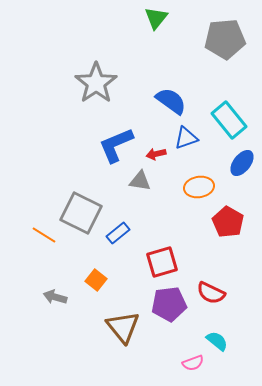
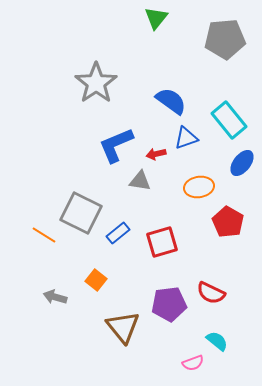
red square: moved 20 px up
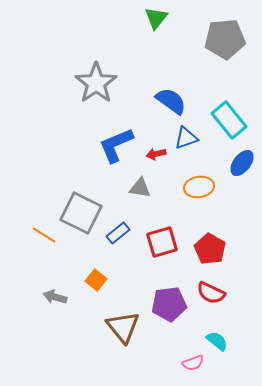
gray triangle: moved 7 px down
red pentagon: moved 18 px left, 27 px down
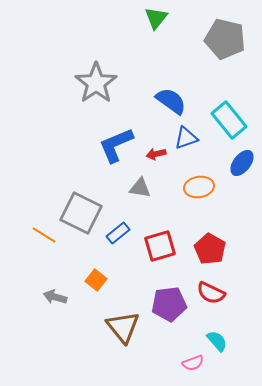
gray pentagon: rotated 18 degrees clockwise
red square: moved 2 px left, 4 px down
cyan semicircle: rotated 10 degrees clockwise
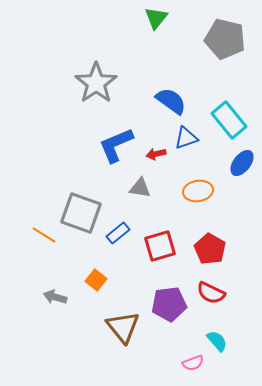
orange ellipse: moved 1 px left, 4 px down
gray square: rotated 6 degrees counterclockwise
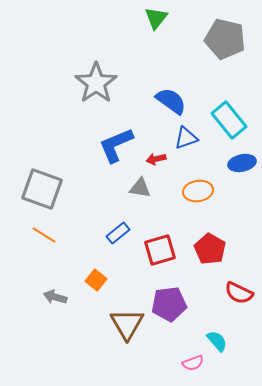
red arrow: moved 5 px down
blue ellipse: rotated 40 degrees clockwise
gray square: moved 39 px left, 24 px up
red square: moved 4 px down
red semicircle: moved 28 px right
brown triangle: moved 4 px right, 3 px up; rotated 9 degrees clockwise
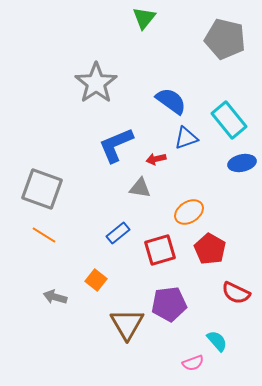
green triangle: moved 12 px left
orange ellipse: moved 9 px left, 21 px down; rotated 24 degrees counterclockwise
red semicircle: moved 3 px left
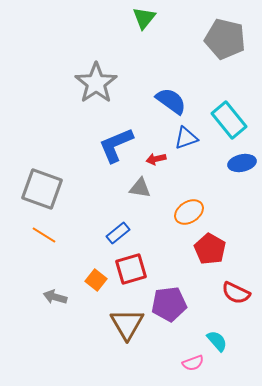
red square: moved 29 px left, 19 px down
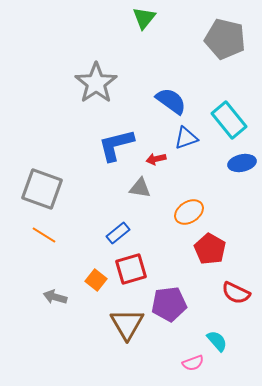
blue L-shape: rotated 9 degrees clockwise
